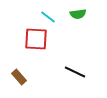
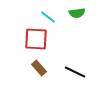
green semicircle: moved 1 px left, 1 px up
brown rectangle: moved 20 px right, 9 px up
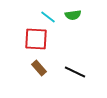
green semicircle: moved 4 px left, 2 px down
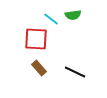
cyan line: moved 3 px right, 2 px down
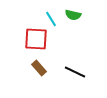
green semicircle: rotated 21 degrees clockwise
cyan line: rotated 21 degrees clockwise
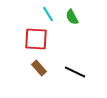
green semicircle: moved 1 px left, 2 px down; rotated 49 degrees clockwise
cyan line: moved 3 px left, 5 px up
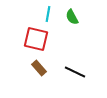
cyan line: rotated 42 degrees clockwise
red square: rotated 10 degrees clockwise
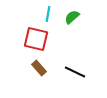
green semicircle: rotated 77 degrees clockwise
